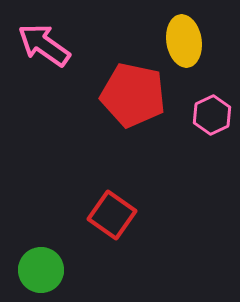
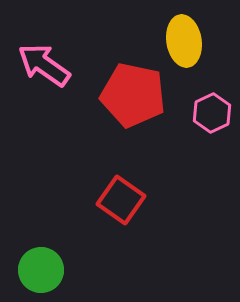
pink arrow: moved 20 px down
pink hexagon: moved 2 px up
red square: moved 9 px right, 15 px up
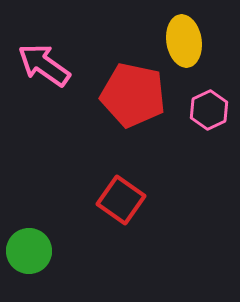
pink hexagon: moved 3 px left, 3 px up
green circle: moved 12 px left, 19 px up
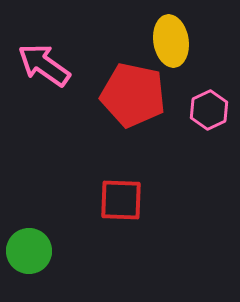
yellow ellipse: moved 13 px left
red square: rotated 33 degrees counterclockwise
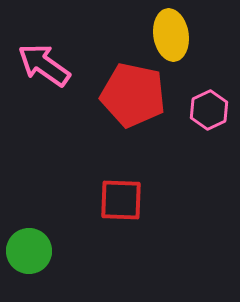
yellow ellipse: moved 6 px up
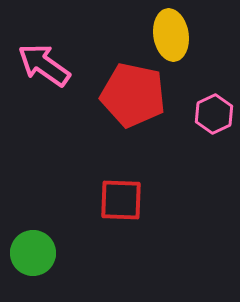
pink hexagon: moved 5 px right, 4 px down
green circle: moved 4 px right, 2 px down
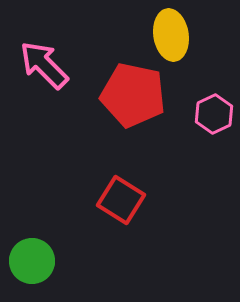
pink arrow: rotated 10 degrees clockwise
red square: rotated 30 degrees clockwise
green circle: moved 1 px left, 8 px down
